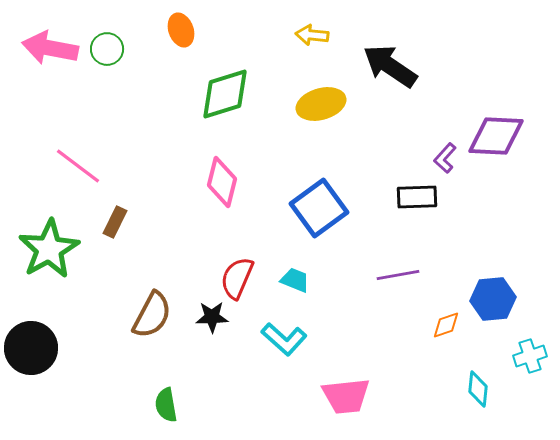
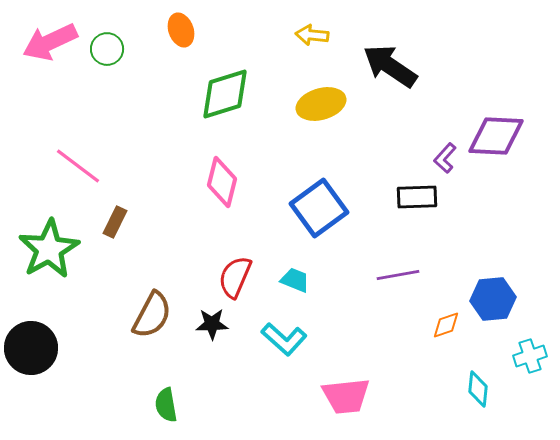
pink arrow: moved 6 px up; rotated 36 degrees counterclockwise
red semicircle: moved 2 px left, 1 px up
black star: moved 7 px down
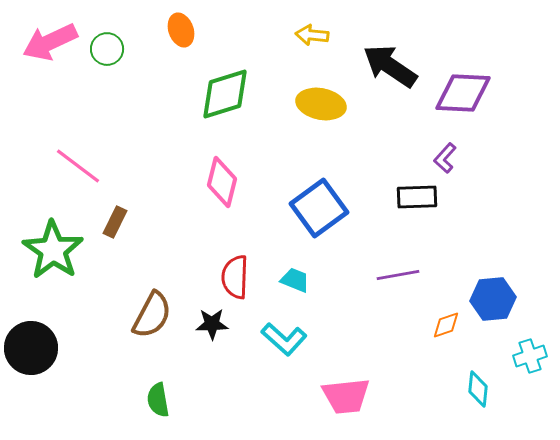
yellow ellipse: rotated 27 degrees clockwise
purple diamond: moved 33 px left, 43 px up
green star: moved 4 px right, 1 px down; rotated 8 degrees counterclockwise
red semicircle: rotated 21 degrees counterclockwise
green semicircle: moved 8 px left, 5 px up
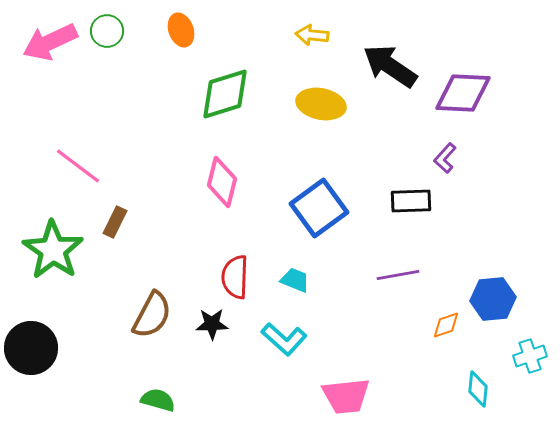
green circle: moved 18 px up
black rectangle: moved 6 px left, 4 px down
green semicircle: rotated 116 degrees clockwise
